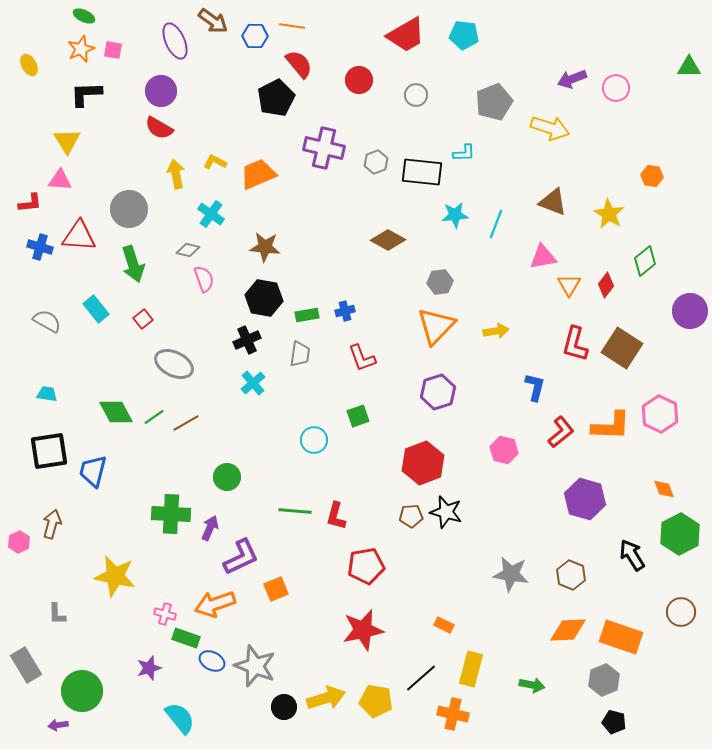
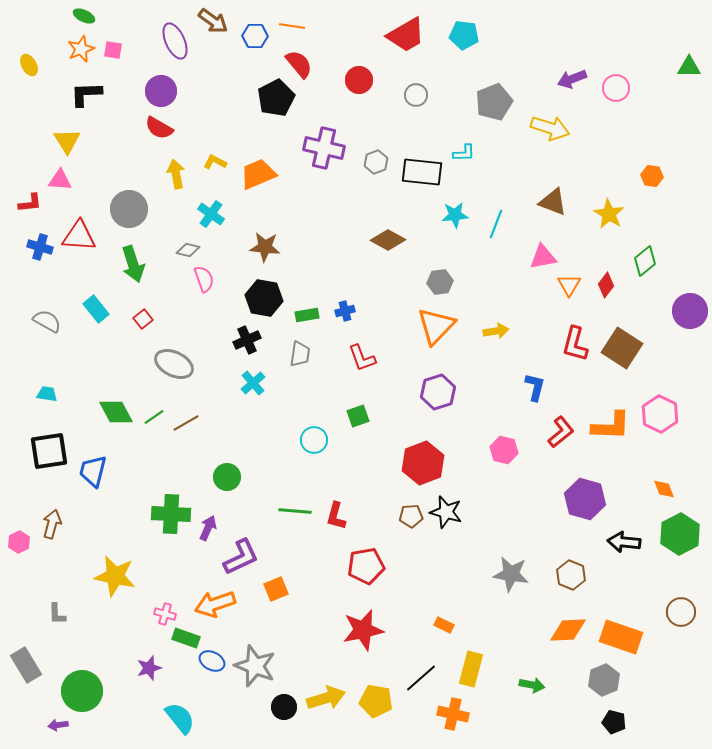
purple arrow at (210, 528): moved 2 px left
black arrow at (632, 555): moved 8 px left, 13 px up; rotated 52 degrees counterclockwise
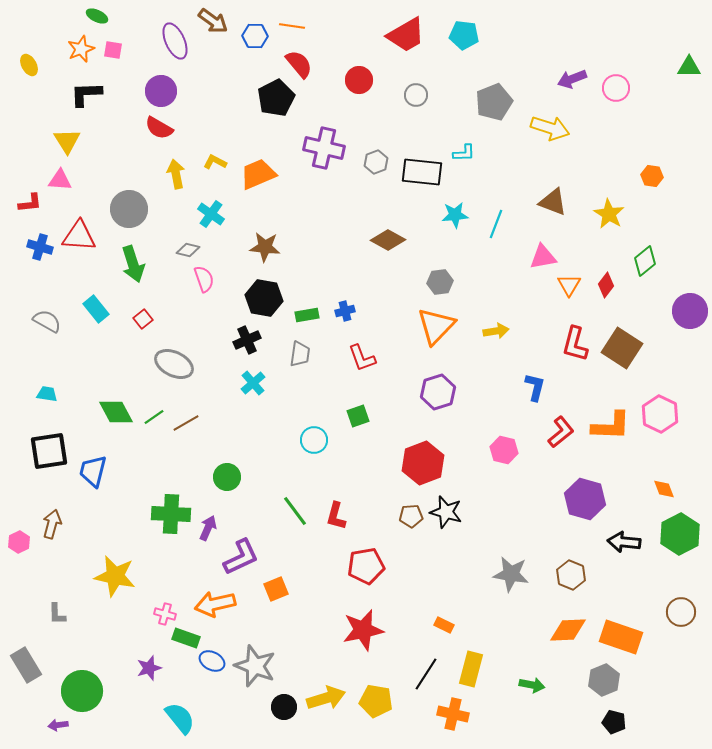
green ellipse at (84, 16): moved 13 px right
green line at (295, 511): rotated 48 degrees clockwise
orange arrow at (215, 604): rotated 6 degrees clockwise
black line at (421, 678): moved 5 px right, 4 px up; rotated 16 degrees counterclockwise
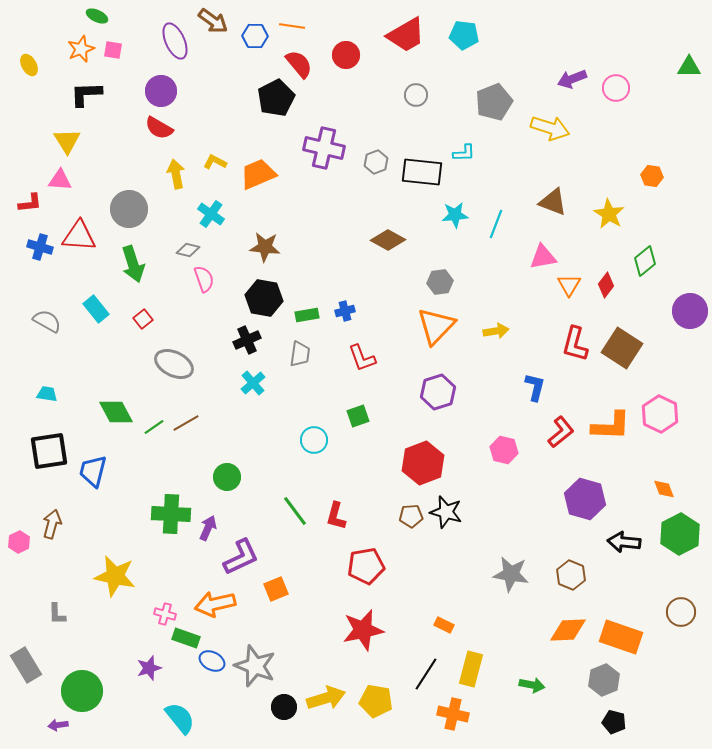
red circle at (359, 80): moved 13 px left, 25 px up
green line at (154, 417): moved 10 px down
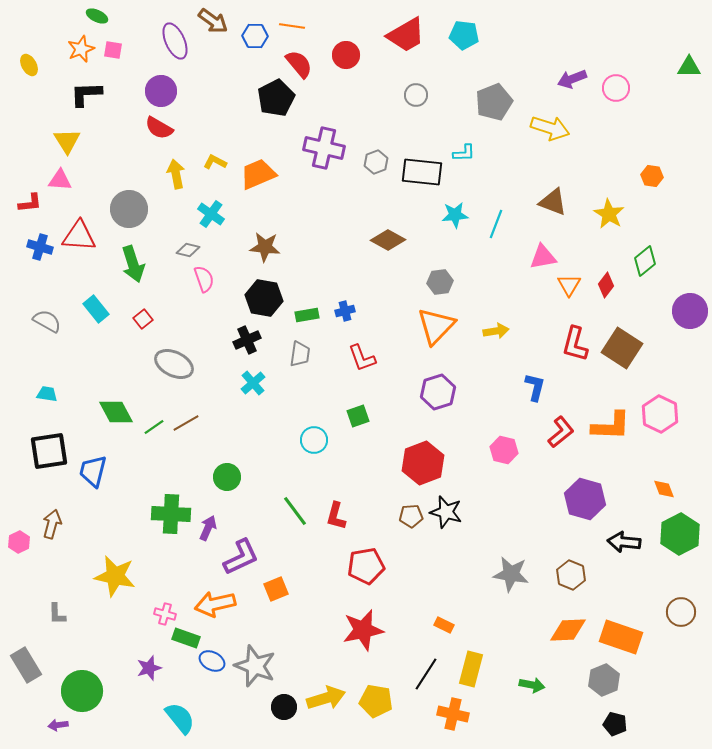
black pentagon at (614, 722): moved 1 px right, 2 px down
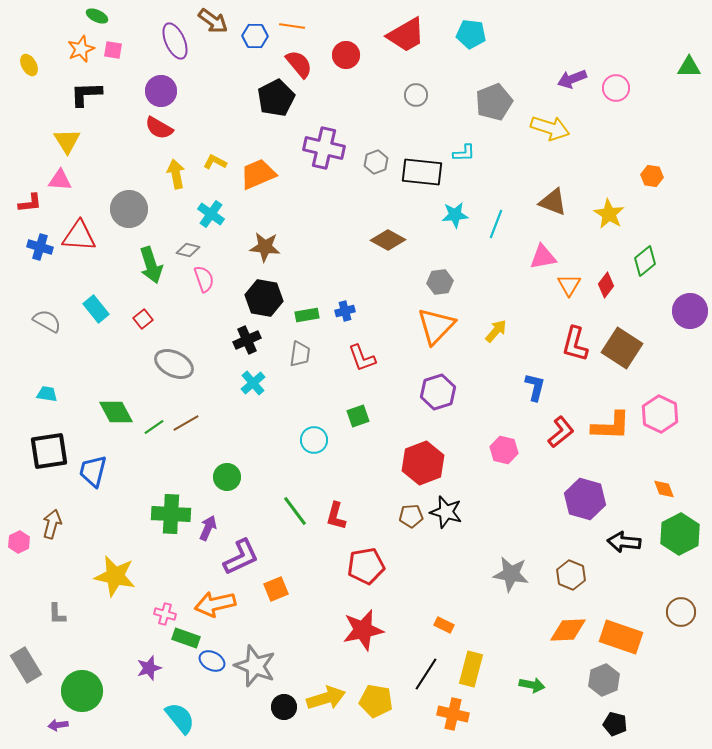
cyan pentagon at (464, 35): moved 7 px right, 1 px up
green arrow at (133, 264): moved 18 px right, 1 px down
yellow arrow at (496, 331): rotated 40 degrees counterclockwise
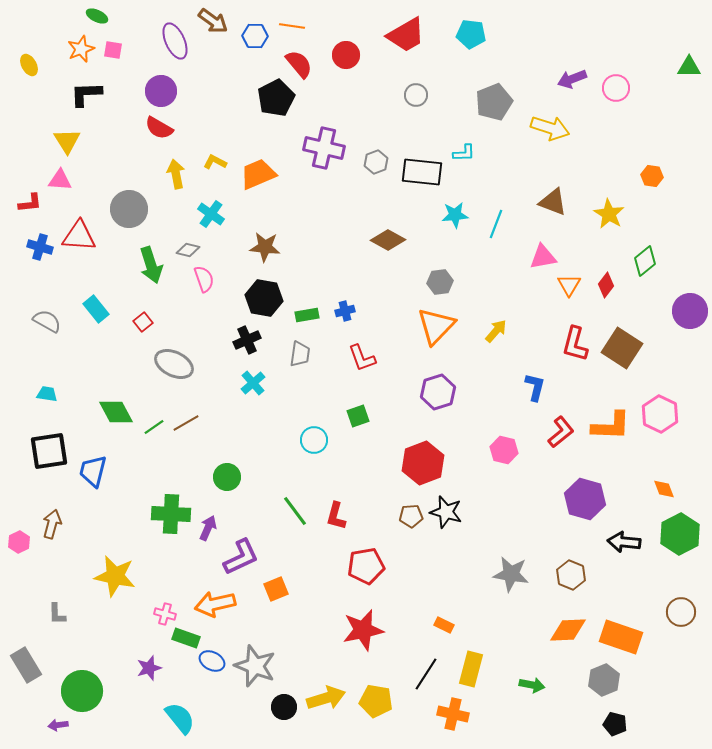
red square at (143, 319): moved 3 px down
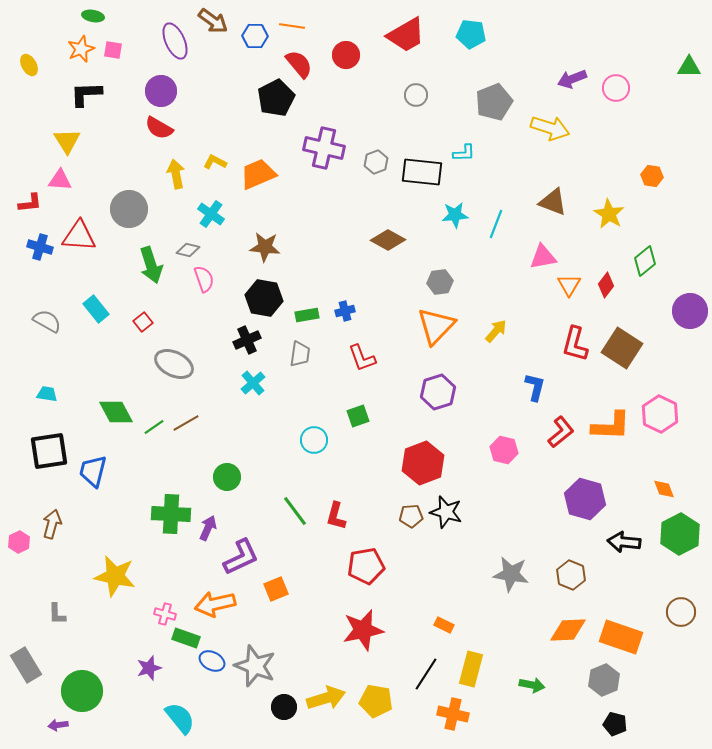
green ellipse at (97, 16): moved 4 px left; rotated 15 degrees counterclockwise
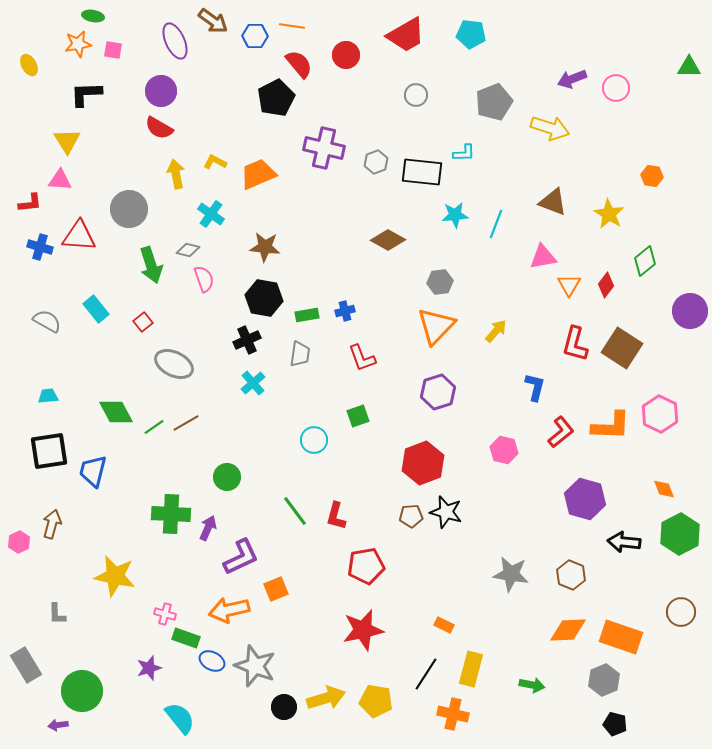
orange star at (81, 49): moved 3 px left, 5 px up; rotated 12 degrees clockwise
cyan trapezoid at (47, 394): moved 1 px right, 2 px down; rotated 15 degrees counterclockwise
orange arrow at (215, 604): moved 14 px right, 6 px down
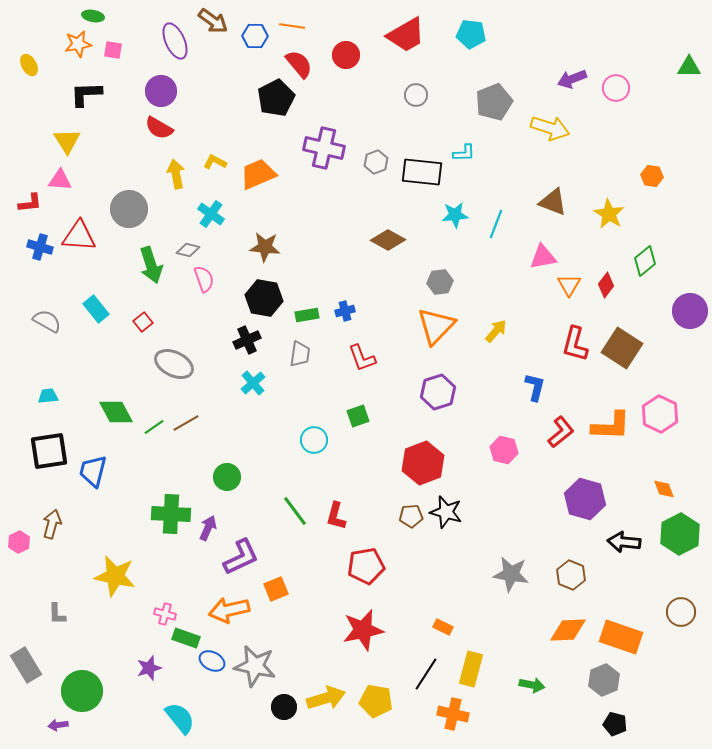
orange rectangle at (444, 625): moved 1 px left, 2 px down
gray star at (255, 666): rotated 9 degrees counterclockwise
